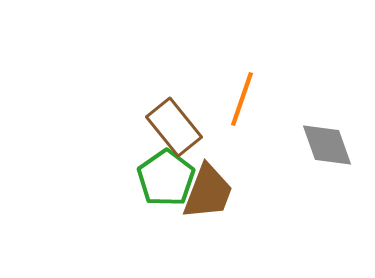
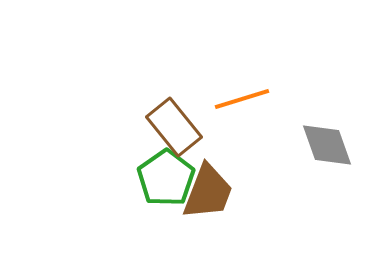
orange line: rotated 54 degrees clockwise
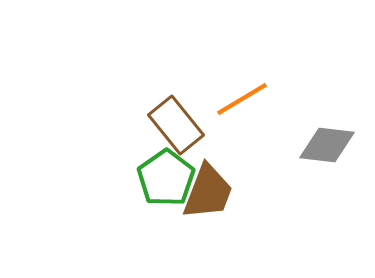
orange line: rotated 14 degrees counterclockwise
brown rectangle: moved 2 px right, 2 px up
gray diamond: rotated 64 degrees counterclockwise
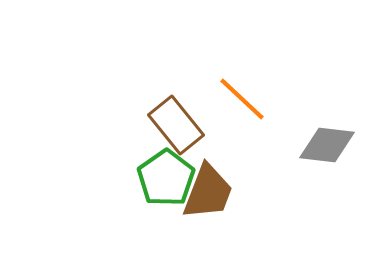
orange line: rotated 74 degrees clockwise
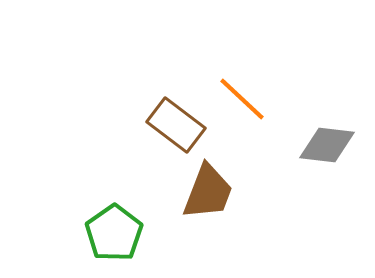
brown rectangle: rotated 14 degrees counterclockwise
green pentagon: moved 52 px left, 55 px down
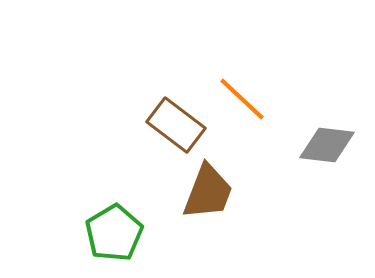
green pentagon: rotated 4 degrees clockwise
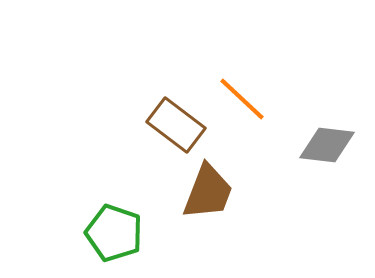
green pentagon: rotated 22 degrees counterclockwise
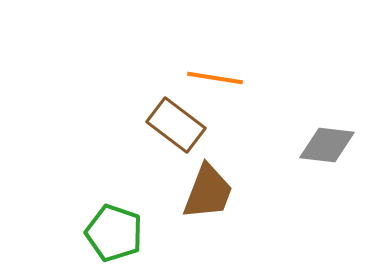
orange line: moved 27 px left, 21 px up; rotated 34 degrees counterclockwise
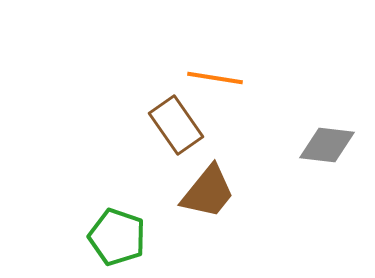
brown rectangle: rotated 18 degrees clockwise
brown trapezoid: rotated 18 degrees clockwise
green pentagon: moved 3 px right, 4 px down
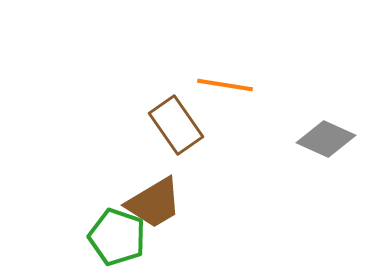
orange line: moved 10 px right, 7 px down
gray diamond: moved 1 px left, 6 px up; rotated 18 degrees clockwise
brown trapezoid: moved 54 px left, 11 px down; rotated 20 degrees clockwise
